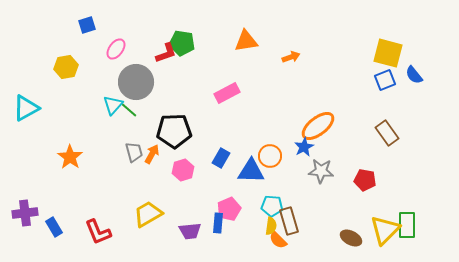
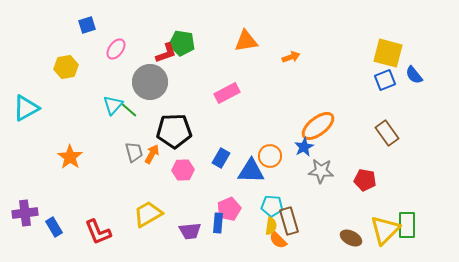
gray circle at (136, 82): moved 14 px right
pink hexagon at (183, 170): rotated 15 degrees clockwise
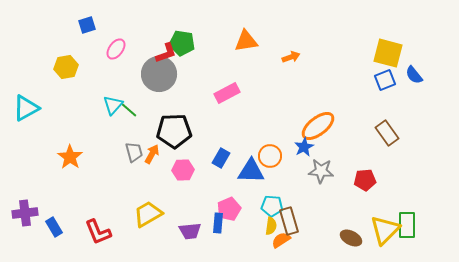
gray circle at (150, 82): moved 9 px right, 8 px up
red pentagon at (365, 180): rotated 15 degrees counterclockwise
orange semicircle at (278, 240): moved 3 px right; rotated 102 degrees clockwise
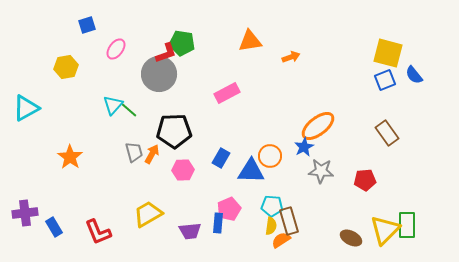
orange triangle at (246, 41): moved 4 px right
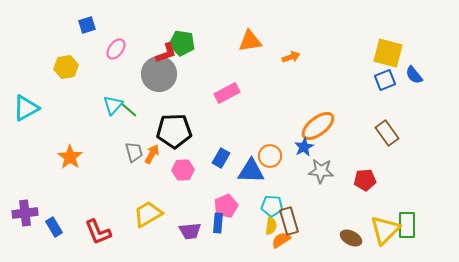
pink pentagon at (229, 209): moved 3 px left, 3 px up
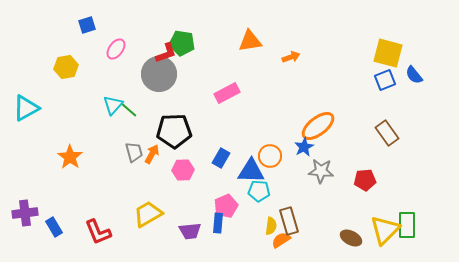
cyan pentagon at (272, 206): moved 13 px left, 15 px up
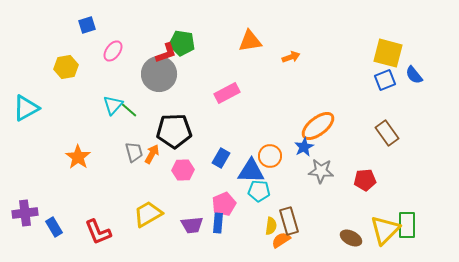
pink ellipse at (116, 49): moved 3 px left, 2 px down
orange star at (70, 157): moved 8 px right
pink pentagon at (226, 206): moved 2 px left, 2 px up
purple trapezoid at (190, 231): moved 2 px right, 6 px up
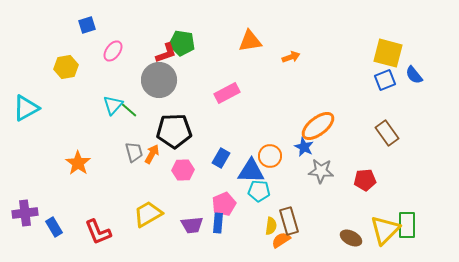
gray circle at (159, 74): moved 6 px down
blue star at (304, 147): rotated 18 degrees counterclockwise
orange star at (78, 157): moved 6 px down
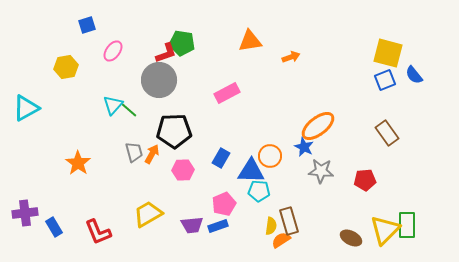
blue rectangle at (218, 223): moved 3 px down; rotated 66 degrees clockwise
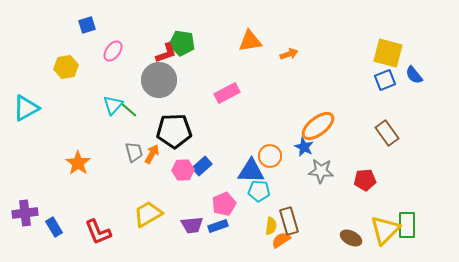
orange arrow at (291, 57): moved 2 px left, 3 px up
blue rectangle at (221, 158): moved 19 px left, 8 px down; rotated 18 degrees clockwise
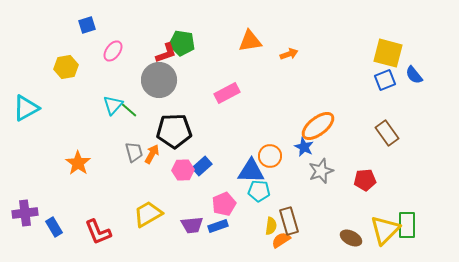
gray star at (321, 171): rotated 25 degrees counterclockwise
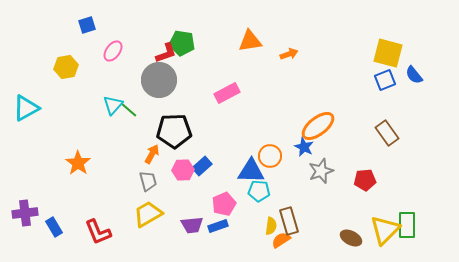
gray trapezoid at (134, 152): moved 14 px right, 29 px down
